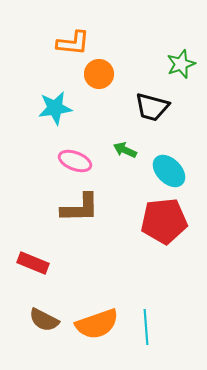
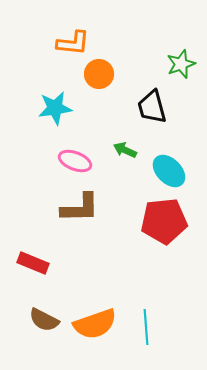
black trapezoid: rotated 60 degrees clockwise
orange semicircle: moved 2 px left
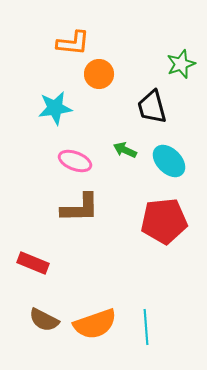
cyan ellipse: moved 10 px up
